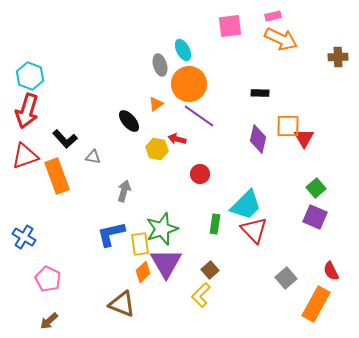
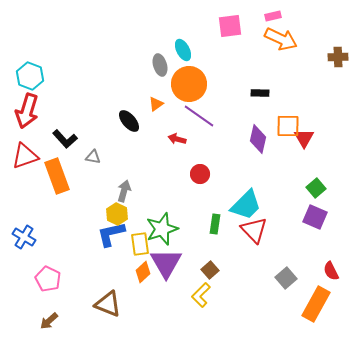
yellow hexagon at (157, 149): moved 40 px left, 65 px down; rotated 15 degrees clockwise
brown triangle at (122, 304): moved 14 px left
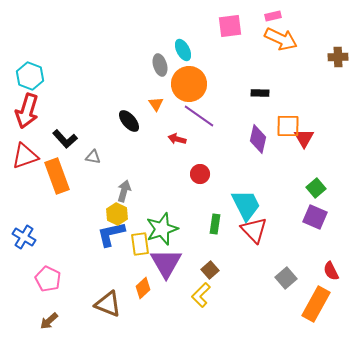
orange triangle at (156, 104): rotated 28 degrees counterclockwise
cyan trapezoid at (246, 205): rotated 72 degrees counterclockwise
orange diamond at (143, 272): moved 16 px down
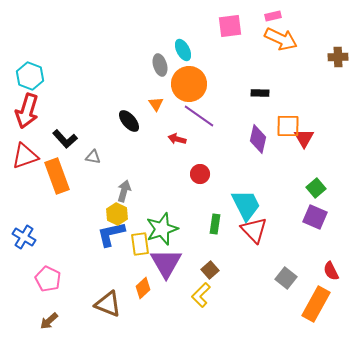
gray square at (286, 278): rotated 10 degrees counterclockwise
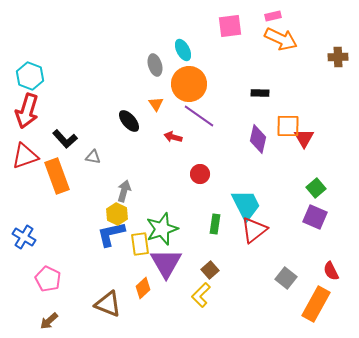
gray ellipse at (160, 65): moved 5 px left
red arrow at (177, 139): moved 4 px left, 2 px up
red triangle at (254, 230): rotated 36 degrees clockwise
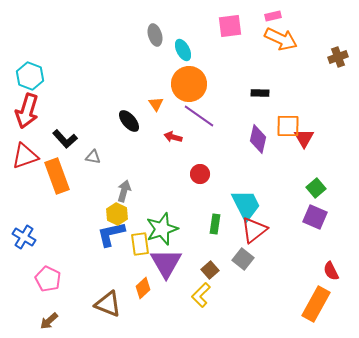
brown cross at (338, 57): rotated 18 degrees counterclockwise
gray ellipse at (155, 65): moved 30 px up
gray square at (286, 278): moved 43 px left, 19 px up
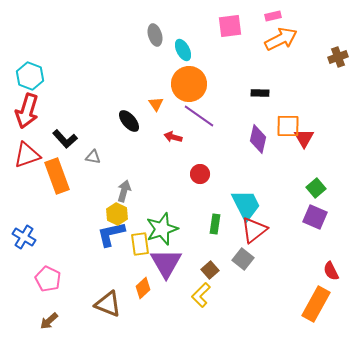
orange arrow at (281, 39): rotated 52 degrees counterclockwise
red triangle at (25, 156): moved 2 px right, 1 px up
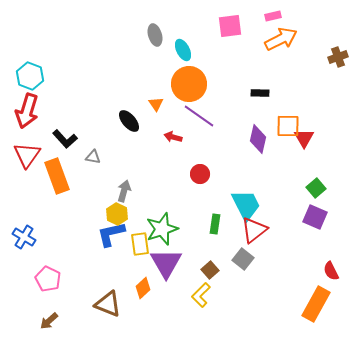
red triangle at (27, 155): rotated 36 degrees counterclockwise
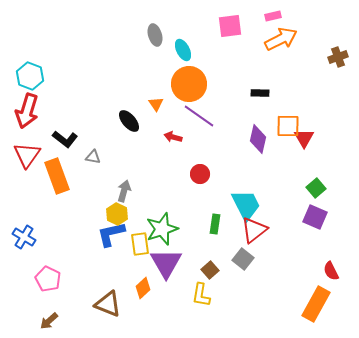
black L-shape at (65, 139): rotated 10 degrees counterclockwise
yellow L-shape at (201, 295): rotated 35 degrees counterclockwise
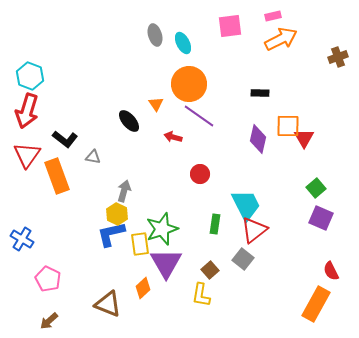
cyan ellipse at (183, 50): moved 7 px up
purple square at (315, 217): moved 6 px right, 1 px down
blue cross at (24, 237): moved 2 px left, 2 px down
